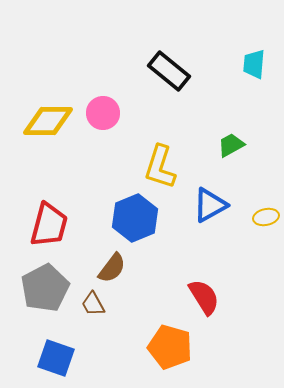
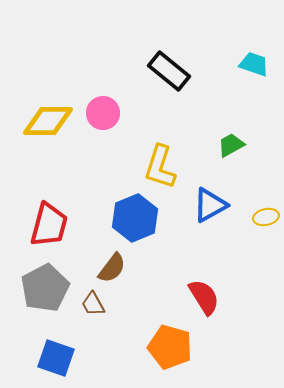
cyan trapezoid: rotated 104 degrees clockwise
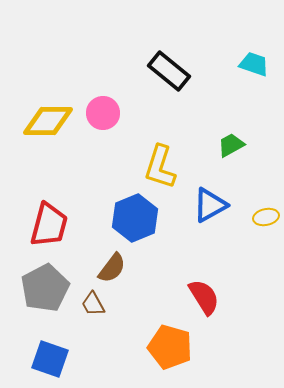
blue square: moved 6 px left, 1 px down
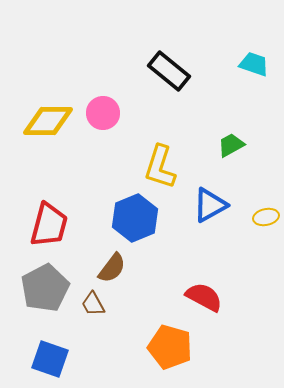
red semicircle: rotated 30 degrees counterclockwise
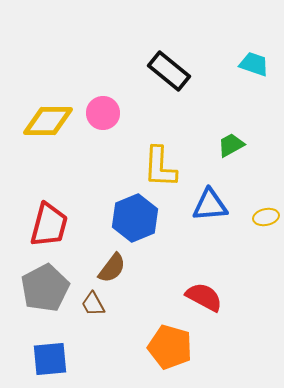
yellow L-shape: rotated 15 degrees counterclockwise
blue triangle: rotated 24 degrees clockwise
blue square: rotated 24 degrees counterclockwise
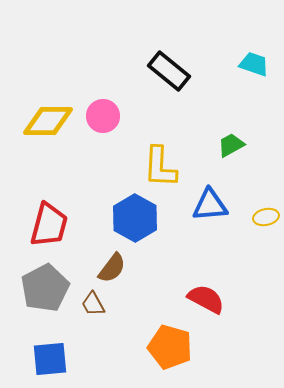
pink circle: moved 3 px down
blue hexagon: rotated 9 degrees counterclockwise
red semicircle: moved 2 px right, 2 px down
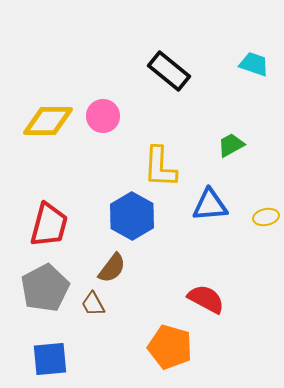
blue hexagon: moved 3 px left, 2 px up
